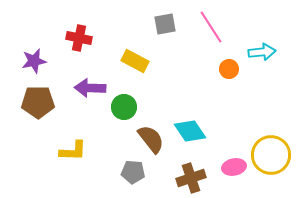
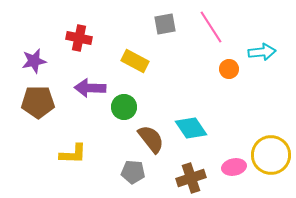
cyan diamond: moved 1 px right, 3 px up
yellow L-shape: moved 3 px down
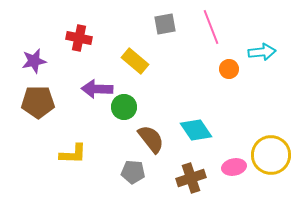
pink line: rotated 12 degrees clockwise
yellow rectangle: rotated 12 degrees clockwise
purple arrow: moved 7 px right, 1 px down
cyan diamond: moved 5 px right, 2 px down
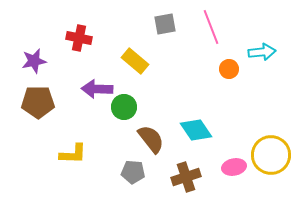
brown cross: moved 5 px left, 1 px up
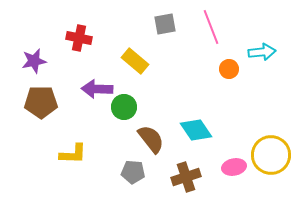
brown pentagon: moved 3 px right
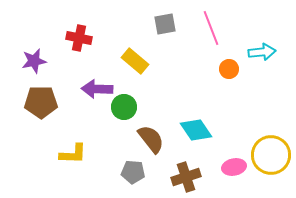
pink line: moved 1 px down
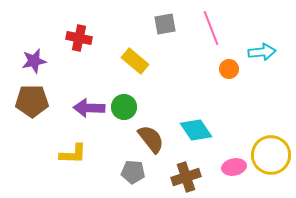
purple arrow: moved 8 px left, 19 px down
brown pentagon: moved 9 px left, 1 px up
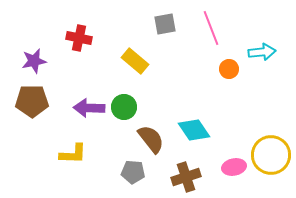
cyan diamond: moved 2 px left
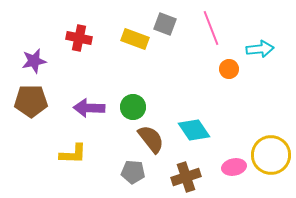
gray square: rotated 30 degrees clockwise
cyan arrow: moved 2 px left, 3 px up
yellow rectangle: moved 22 px up; rotated 20 degrees counterclockwise
brown pentagon: moved 1 px left
green circle: moved 9 px right
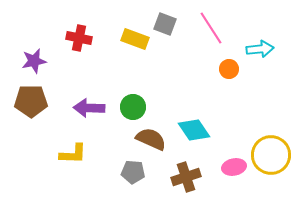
pink line: rotated 12 degrees counterclockwise
brown semicircle: rotated 28 degrees counterclockwise
